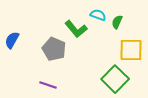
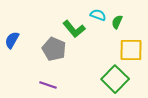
green L-shape: moved 2 px left
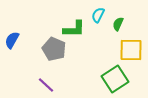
cyan semicircle: rotated 84 degrees counterclockwise
green semicircle: moved 1 px right, 2 px down
green L-shape: rotated 50 degrees counterclockwise
green square: rotated 12 degrees clockwise
purple line: moved 2 px left; rotated 24 degrees clockwise
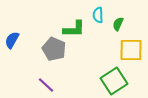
cyan semicircle: rotated 28 degrees counterclockwise
green square: moved 1 px left, 2 px down
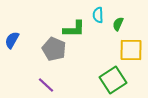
green square: moved 1 px left, 1 px up
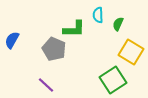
yellow square: moved 2 px down; rotated 30 degrees clockwise
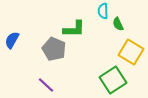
cyan semicircle: moved 5 px right, 4 px up
green semicircle: rotated 48 degrees counterclockwise
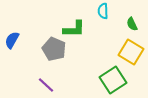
green semicircle: moved 14 px right
